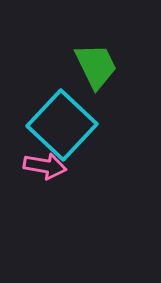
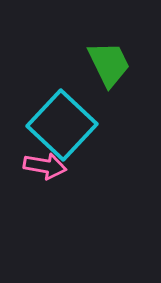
green trapezoid: moved 13 px right, 2 px up
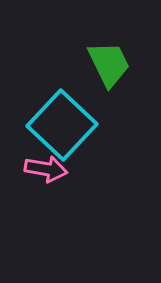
pink arrow: moved 1 px right, 3 px down
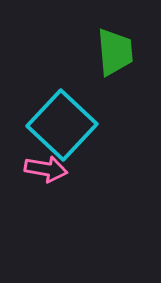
green trapezoid: moved 6 px right, 12 px up; rotated 21 degrees clockwise
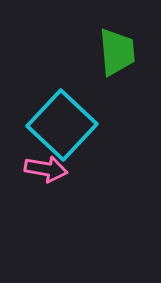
green trapezoid: moved 2 px right
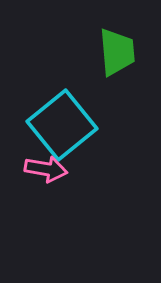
cyan square: rotated 8 degrees clockwise
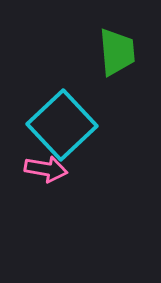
cyan square: rotated 4 degrees counterclockwise
